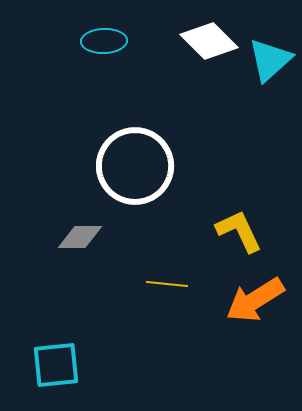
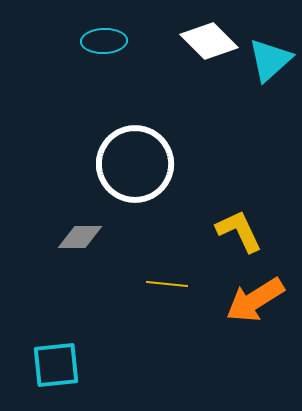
white circle: moved 2 px up
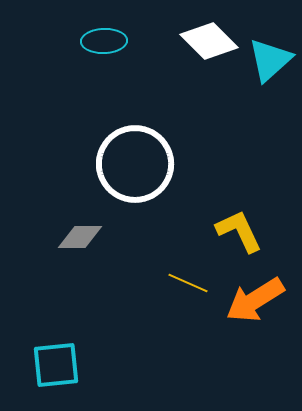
yellow line: moved 21 px right, 1 px up; rotated 18 degrees clockwise
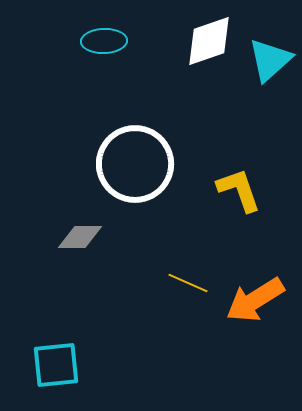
white diamond: rotated 64 degrees counterclockwise
yellow L-shape: moved 41 px up; rotated 6 degrees clockwise
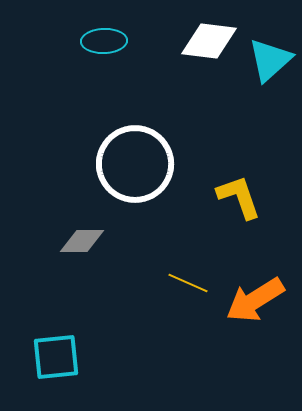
white diamond: rotated 26 degrees clockwise
yellow L-shape: moved 7 px down
gray diamond: moved 2 px right, 4 px down
cyan square: moved 8 px up
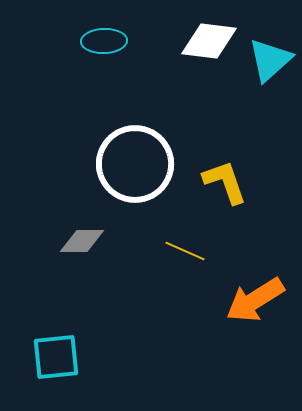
yellow L-shape: moved 14 px left, 15 px up
yellow line: moved 3 px left, 32 px up
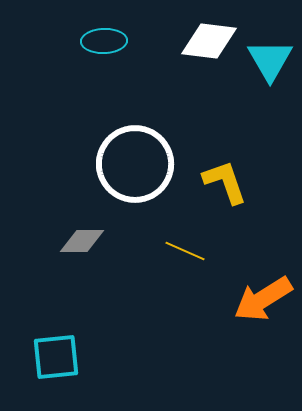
cyan triangle: rotated 18 degrees counterclockwise
orange arrow: moved 8 px right, 1 px up
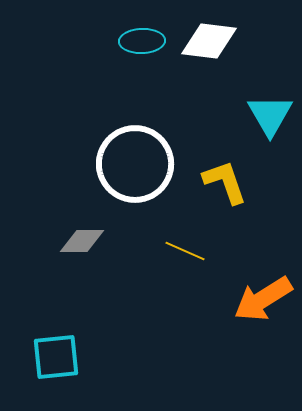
cyan ellipse: moved 38 px right
cyan triangle: moved 55 px down
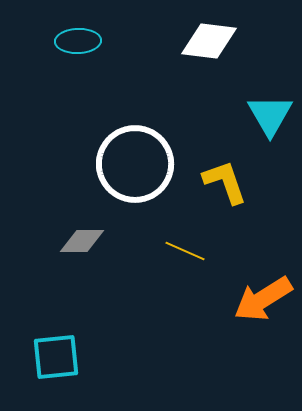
cyan ellipse: moved 64 px left
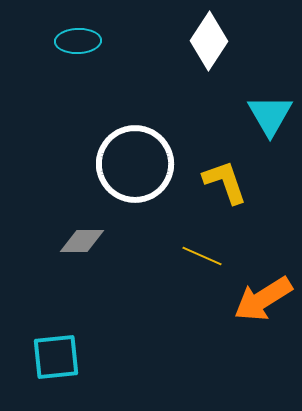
white diamond: rotated 64 degrees counterclockwise
yellow line: moved 17 px right, 5 px down
